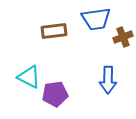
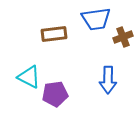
brown rectangle: moved 3 px down
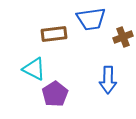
blue trapezoid: moved 5 px left
cyan triangle: moved 5 px right, 8 px up
purple pentagon: rotated 25 degrees counterclockwise
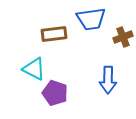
purple pentagon: moved 1 px up; rotated 20 degrees counterclockwise
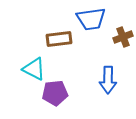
brown rectangle: moved 5 px right, 5 px down
purple pentagon: rotated 25 degrees counterclockwise
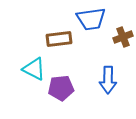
purple pentagon: moved 6 px right, 5 px up
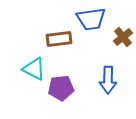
brown cross: rotated 18 degrees counterclockwise
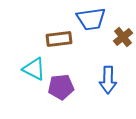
purple pentagon: moved 1 px up
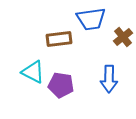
cyan triangle: moved 1 px left, 3 px down
blue arrow: moved 1 px right, 1 px up
purple pentagon: moved 2 px up; rotated 15 degrees clockwise
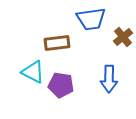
brown rectangle: moved 2 px left, 4 px down
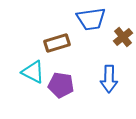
brown rectangle: rotated 10 degrees counterclockwise
